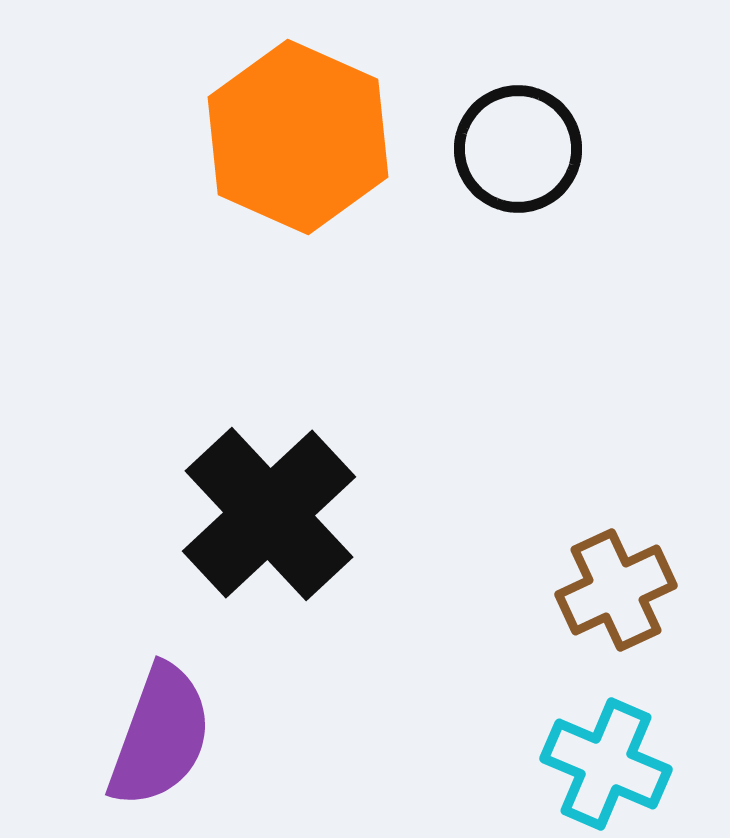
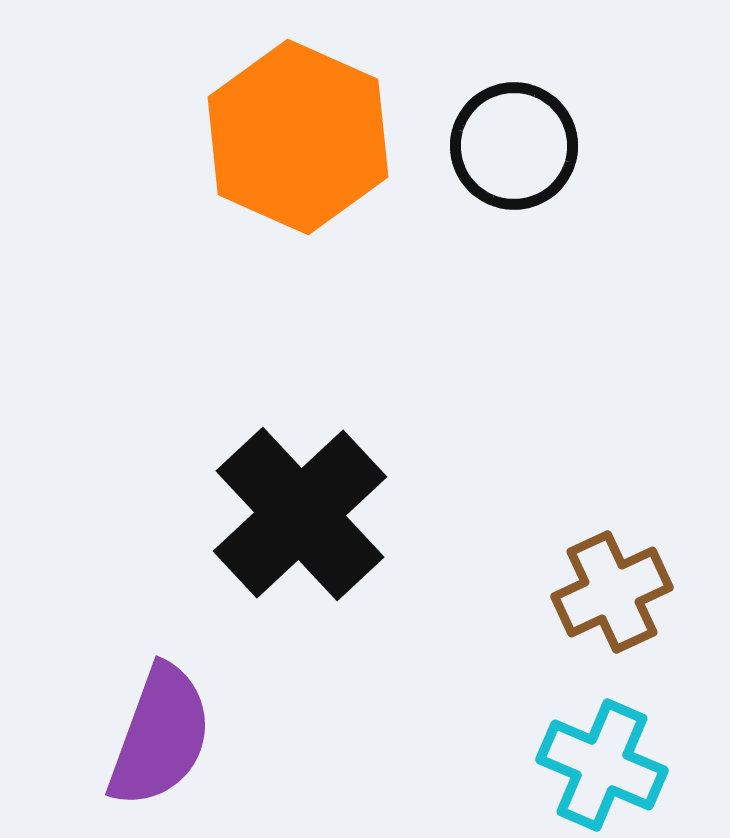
black circle: moved 4 px left, 3 px up
black cross: moved 31 px right
brown cross: moved 4 px left, 2 px down
cyan cross: moved 4 px left, 1 px down
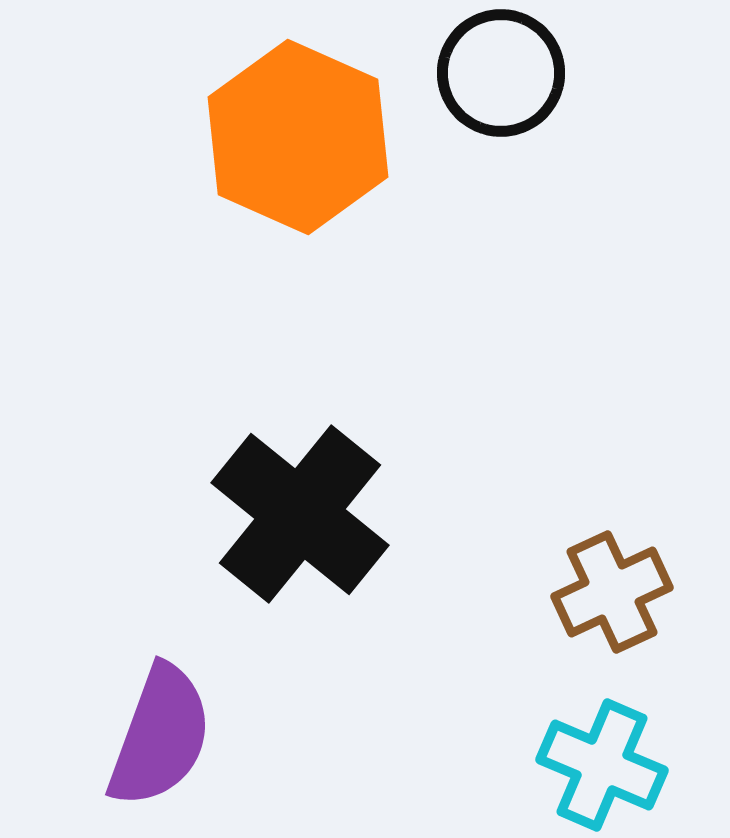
black circle: moved 13 px left, 73 px up
black cross: rotated 8 degrees counterclockwise
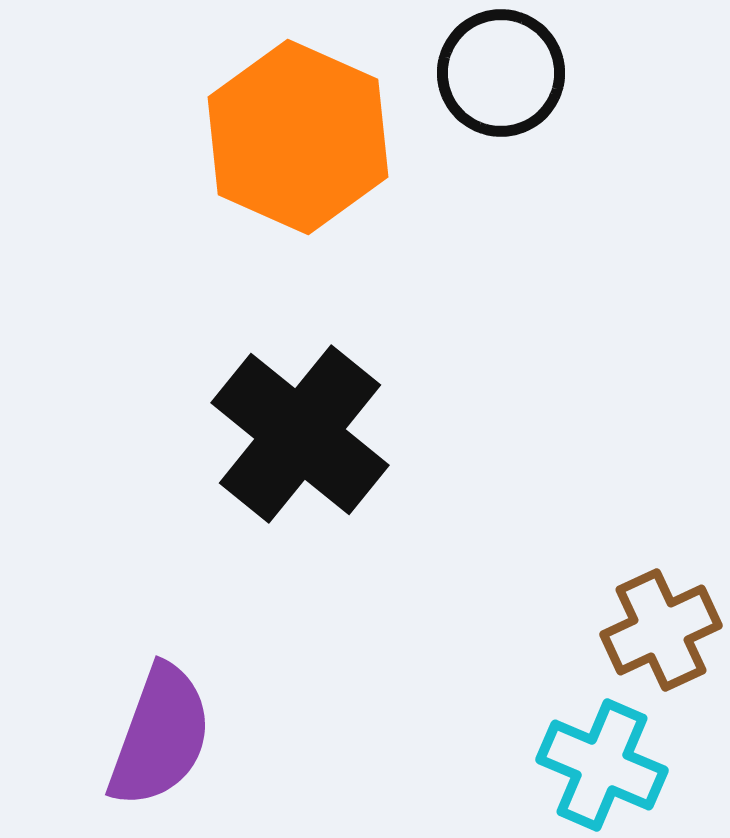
black cross: moved 80 px up
brown cross: moved 49 px right, 38 px down
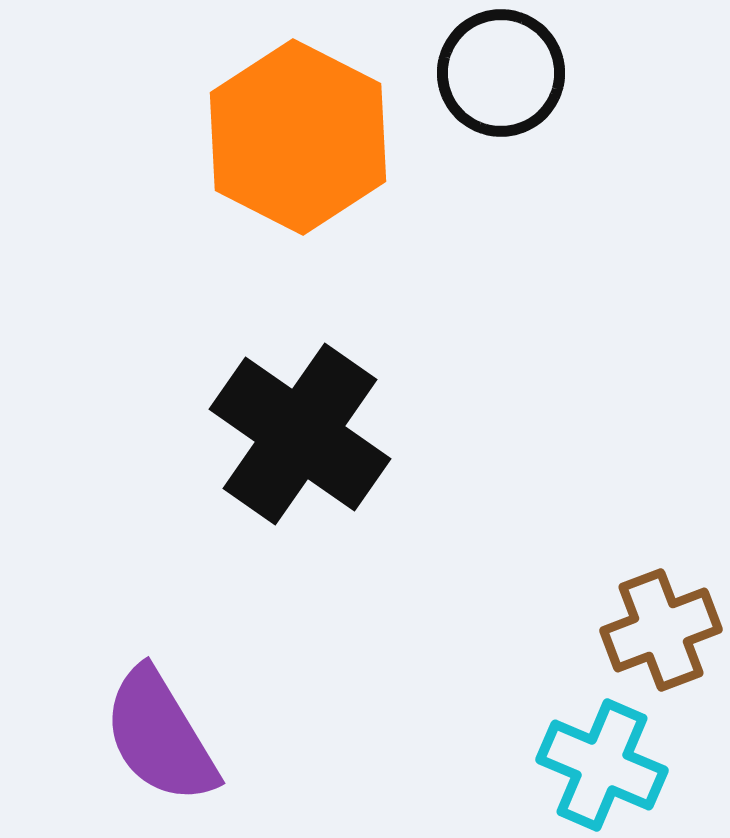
orange hexagon: rotated 3 degrees clockwise
black cross: rotated 4 degrees counterclockwise
brown cross: rotated 4 degrees clockwise
purple semicircle: rotated 129 degrees clockwise
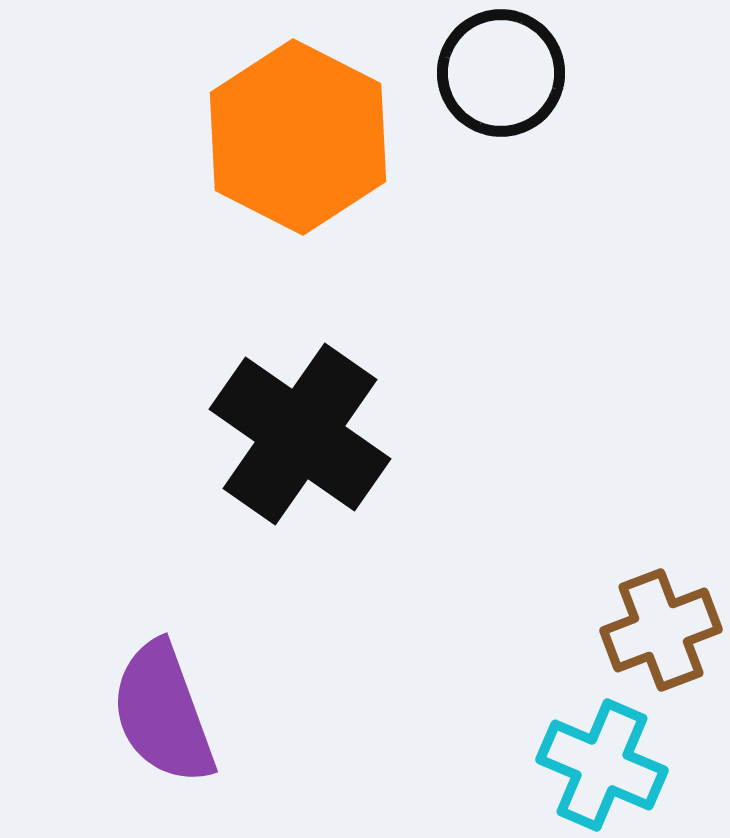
purple semicircle: moved 3 px right, 23 px up; rotated 11 degrees clockwise
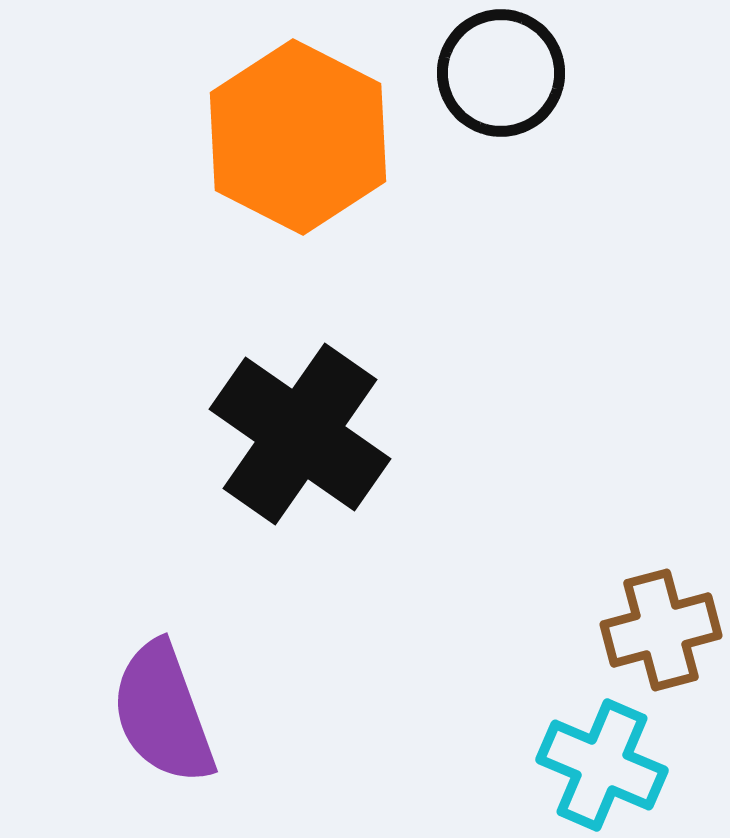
brown cross: rotated 6 degrees clockwise
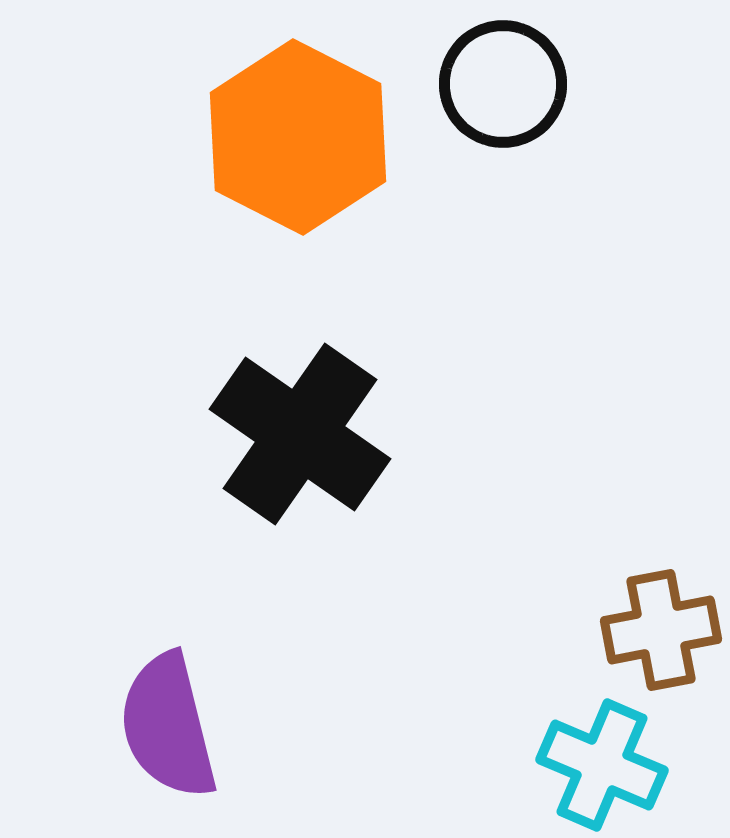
black circle: moved 2 px right, 11 px down
brown cross: rotated 4 degrees clockwise
purple semicircle: moved 5 px right, 13 px down; rotated 6 degrees clockwise
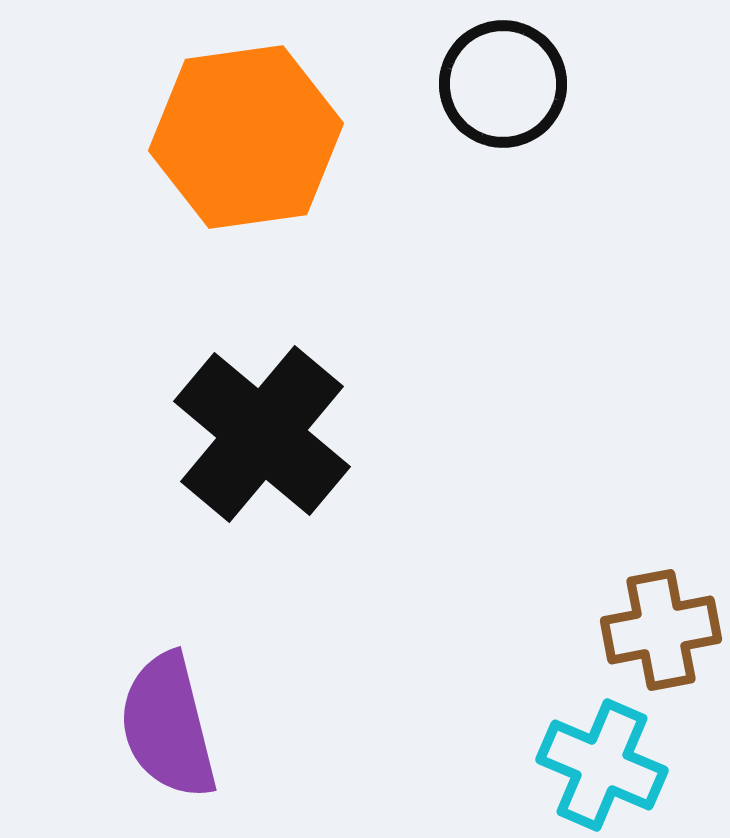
orange hexagon: moved 52 px left; rotated 25 degrees clockwise
black cross: moved 38 px left; rotated 5 degrees clockwise
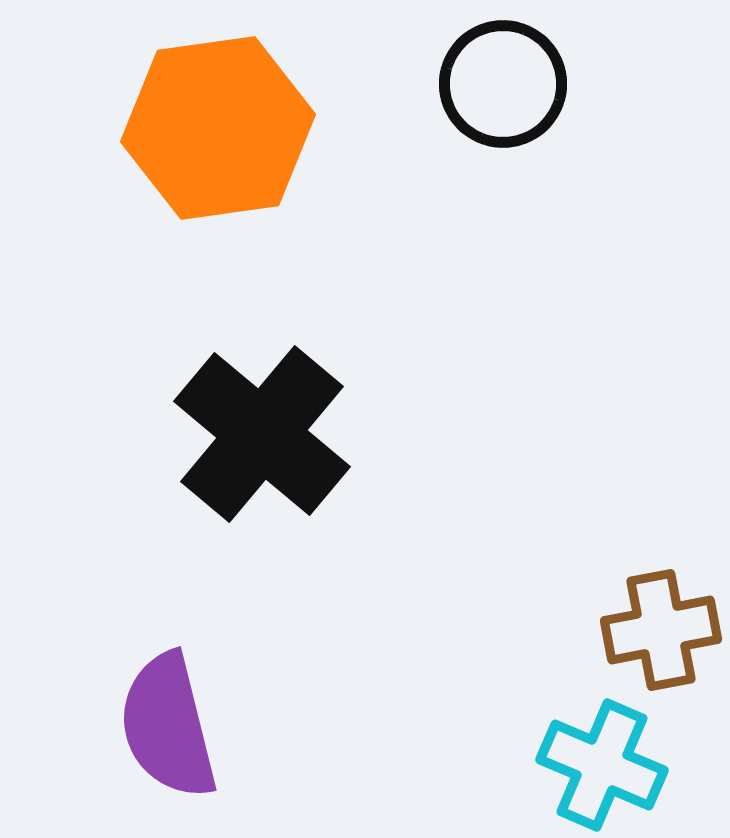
orange hexagon: moved 28 px left, 9 px up
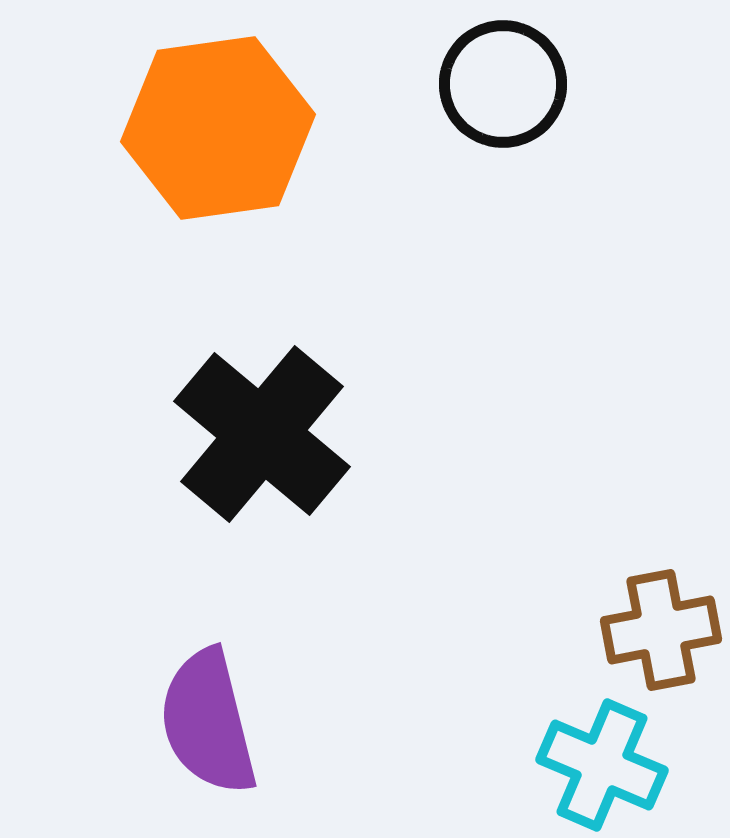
purple semicircle: moved 40 px right, 4 px up
